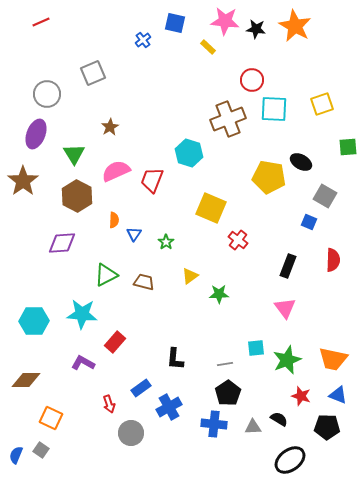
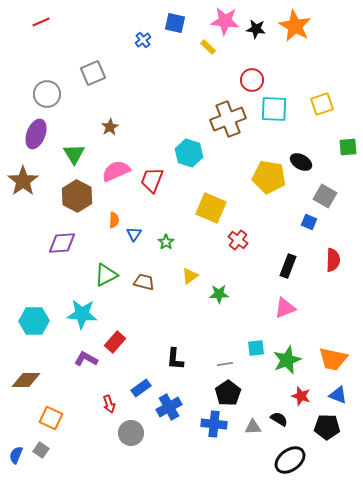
pink triangle at (285, 308): rotated 45 degrees clockwise
purple L-shape at (83, 363): moved 3 px right, 4 px up
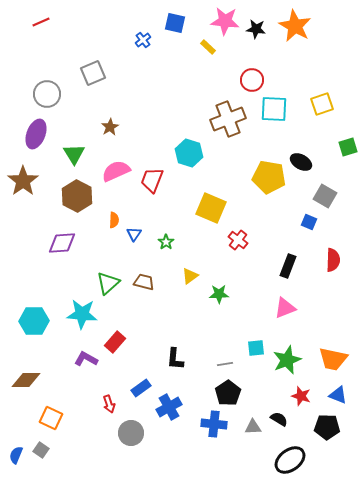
green square at (348, 147): rotated 12 degrees counterclockwise
green triangle at (106, 275): moved 2 px right, 8 px down; rotated 15 degrees counterclockwise
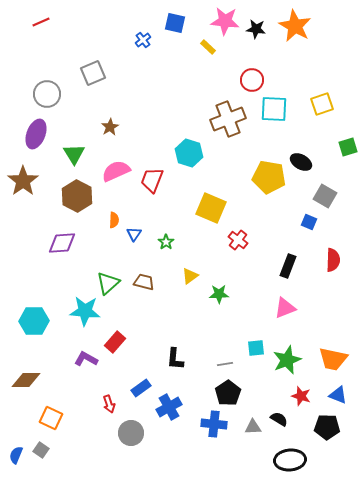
cyan star at (82, 314): moved 3 px right, 3 px up
black ellipse at (290, 460): rotated 32 degrees clockwise
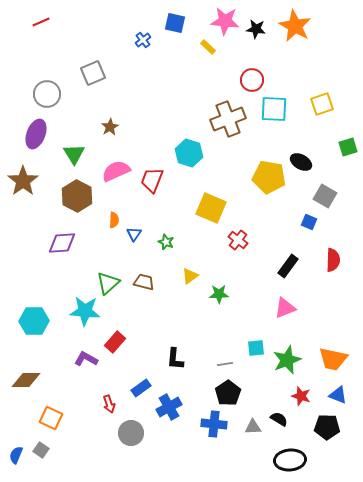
green star at (166, 242): rotated 14 degrees counterclockwise
black rectangle at (288, 266): rotated 15 degrees clockwise
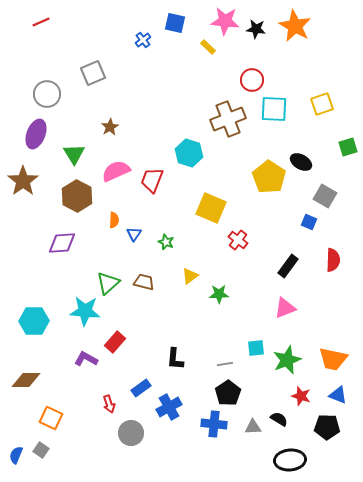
yellow pentagon at (269, 177): rotated 24 degrees clockwise
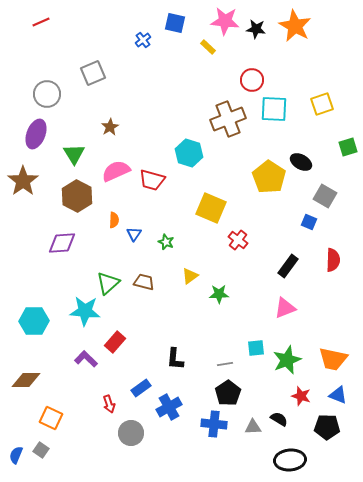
red trapezoid at (152, 180): rotated 96 degrees counterclockwise
purple L-shape at (86, 359): rotated 15 degrees clockwise
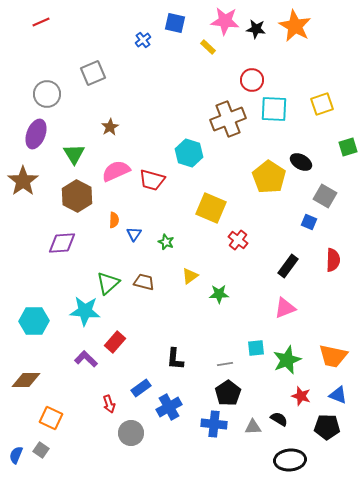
orange trapezoid at (333, 359): moved 3 px up
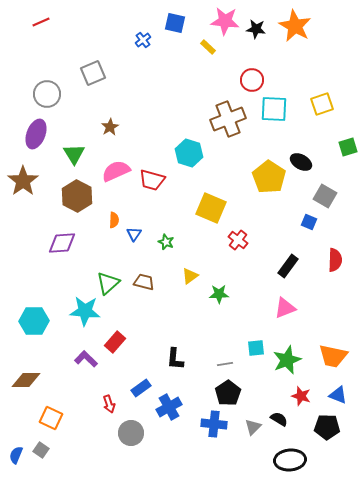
red semicircle at (333, 260): moved 2 px right
gray triangle at (253, 427): rotated 42 degrees counterclockwise
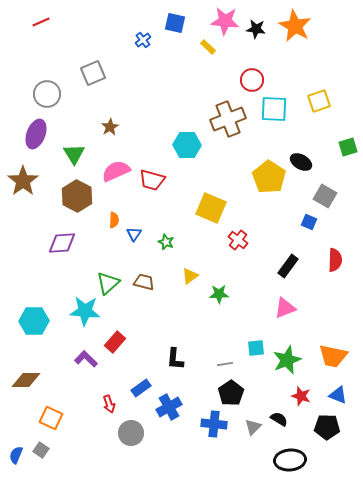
yellow square at (322, 104): moved 3 px left, 3 px up
cyan hexagon at (189, 153): moved 2 px left, 8 px up; rotated 16 degrees counterclockwise
black pentagon at (228, 393): moved 3 px right
